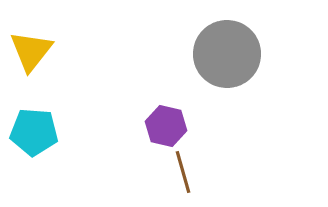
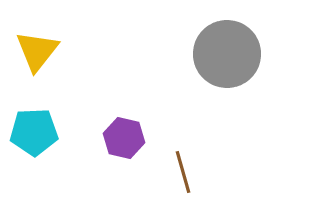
yellow triangle: moved 6 px right
purple hexagon: moved 42 px left, 12 px down
cyan pentagon: rotated 6 degrees counterclockwise
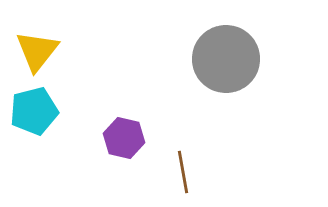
gray circle: moved 1 px left, 5 px down
cyan pentagon: moved 21 px up; rotated 12 degrees counterclockwise
brown line: rotated 6 degrees clockwise
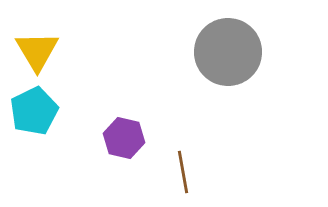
yellow triangle: rotated 9 degrees counterclockwise
gray circle: moved 2 px right, 7 px up
cyan pentagon: rotated 12 degrees counterclockwise
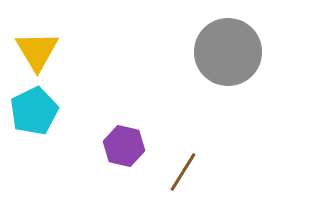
purple hexagon: moved 8 px down
brown line: rotated 42 degrees clockwise
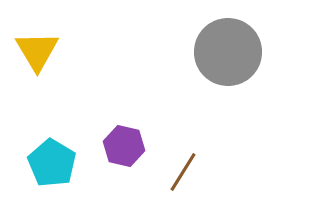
cyan pentagon: moved 18 px right, 52 px down; rotated 15 degrees counterclockwise
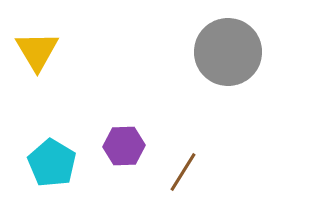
purple hexagon: rotated 15 degrees counterclockwise
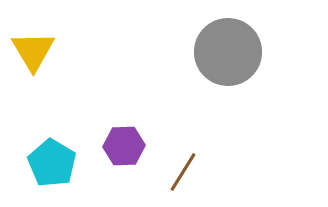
yellow triangle: moved 4 px left
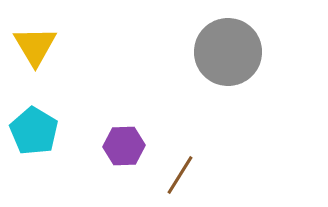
yellow triangle: moved 2 px right, 5 px up
cyan pentagon: moved 18 px left, 32 px up
brown line: moved 3 px left, 3 px down
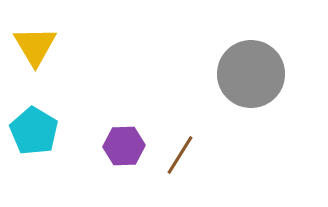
gray circle: moved 23 px right, 22 px down
brown line: moved 20 px up
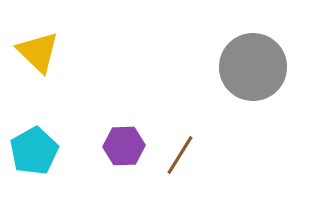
yellow triangle: moved 3 px right, 6 px down; rotated 15 degrees counterclockwise
gray circle: moved 2 px right, 7 px up
cyan pentagon: moved 20 px down; rotated 12 degrees clockwise
